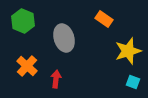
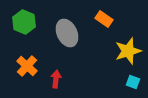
green hexagon: moved 1 px right, 1 px down
gray ellipse: moved 3 px right, 5 px up; rotated 8 degrees counterclockwise
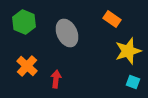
orange rectangle: moved 8 px right
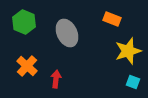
orange rectangle: rotated 12 degrees counterclockwise
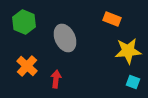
gray ellipse: moved 2 px left, 5 px down
yellow star: rotated 12 degrees clockwise
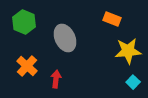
cyan square: rotated 24 degrees clockwise
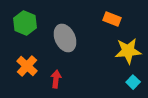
green hexagon: moved 1 px right, 1 px down
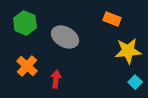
gray ellipse: moved 1 px up; rotated 36 degrees counterclockwise
cyan square: moved 2 px right
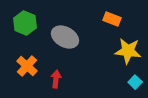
yellow star: rotated 12 degrees clockwise
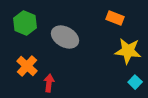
orange rectangle: moved 3 px right, 1 px up
red arrow: moved 7 px left, 4 px down
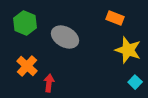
yellow star: moved 1 px up; rotated 12 degrees clockwise
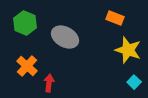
cyan square: moved 1 px left
